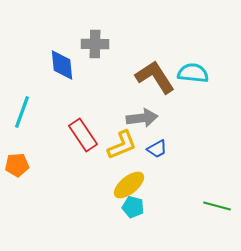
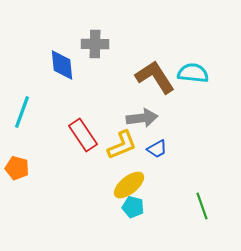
orange pentagon: moved 3 px down; rotated 20 degrees clockwise
green line: moved 15 px left; rotated 56 degrees clockwise
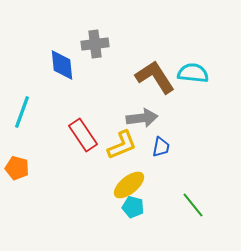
gray cross: rotated 8 degrees counterclockwise
blue trapezoid: moved 4 px right, 2 px up; rotated 50 degrees counterclockwise
green line: moved 9 px left, 1 px up; rotated 20 degrees counterclockwise
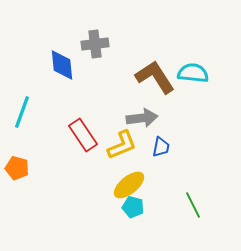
green line: rotated 12 degrees clockwise
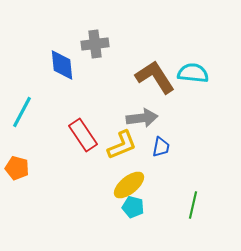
cyan line: rotated 8 degrees clockwise
green line: rotated 40 degrees clockwise
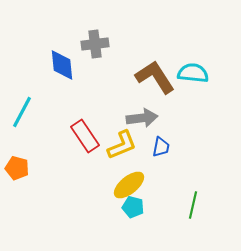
red rectangle: moved 2 px right, 1 px down
